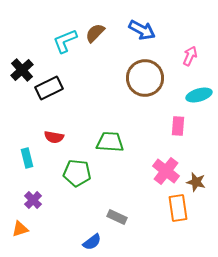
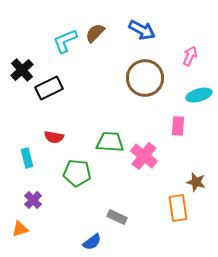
pink cross: moved 22 px left, 15 px up
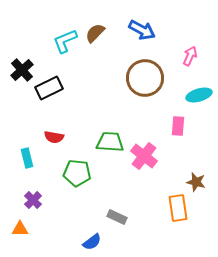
orange triangle: rotated 18 degrees clockwise
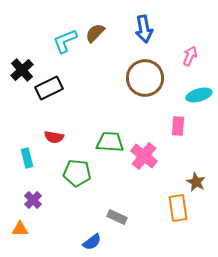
blue arrow: moved 2 px right, 1 px up; rotated 52 degrees clockwise
brown star: rotated 12 degrees clockwise
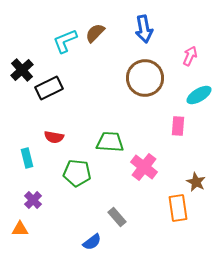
cyan ellipse: rotated 15 degrees counterclockwise
pink cross: moved 11 px down
gray rectangle: rotated 24 degrees clockwise
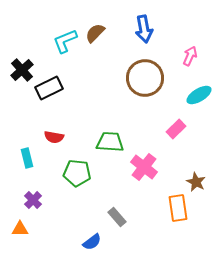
pink rectangle: moved 2 px left, 3 px down; rotated 42 degrees clockwise
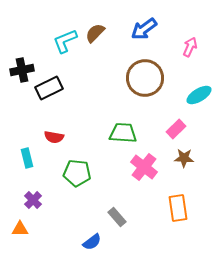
blue arrow: rotated 64 degrees clockwise
pink arrow: moved 9 px up
black cross: rotated 30 degrees clockwise
green trapezoid: moved 13 px right, 9 px up
brown star: moved 12 px left, 24 px up; rotated 24 degrees counterclockwise
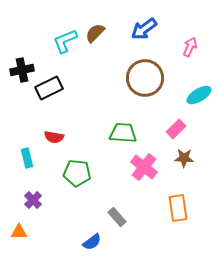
orange triangle: moved 1 px left, 3 px down
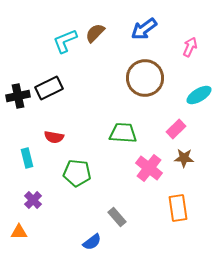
black cross: moved 4 px left, 26 px down
pink cross: moved 5 px right, 1 px down
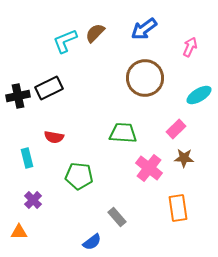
green pentagon: moved 2 px right, 3 px down
